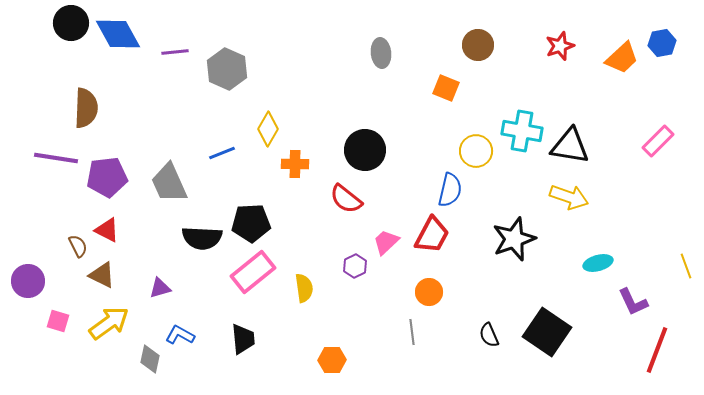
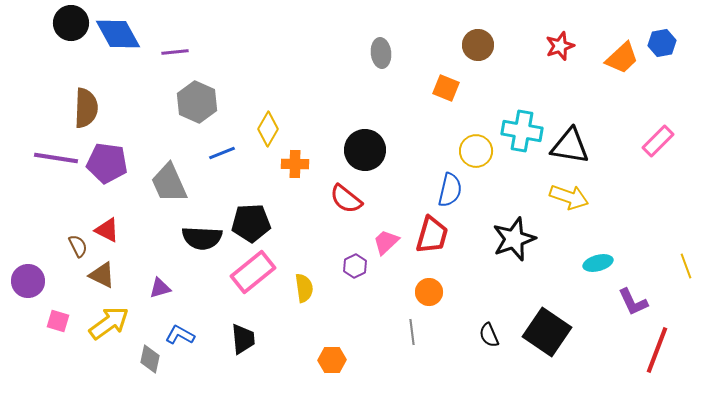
gray hexagon at (227, 69): moved 30 px left, 33 px down
purple pentagon at (107, 177): moved 14 px up; rotated 15 degrees clockwise
red trapezoid at (432, 235): rotated 12 degrees counterclockwise
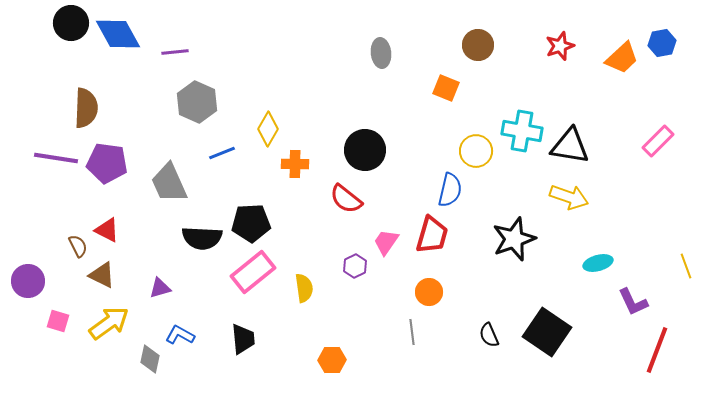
pink trapezoid at (386, 242): rotated 12 degrees counterclockwise
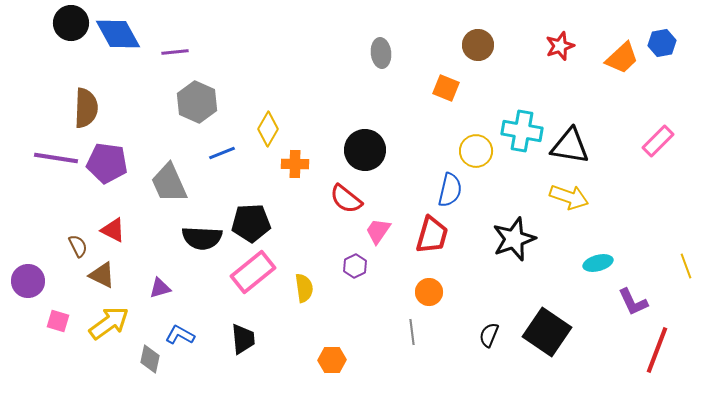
red triangle at (107, 230): moved 6 px right
pink trapezoid at (386, 242): moved 8 px left, 11 px up
black semicircle at (489, 335): rotated 45 degrees clockwise
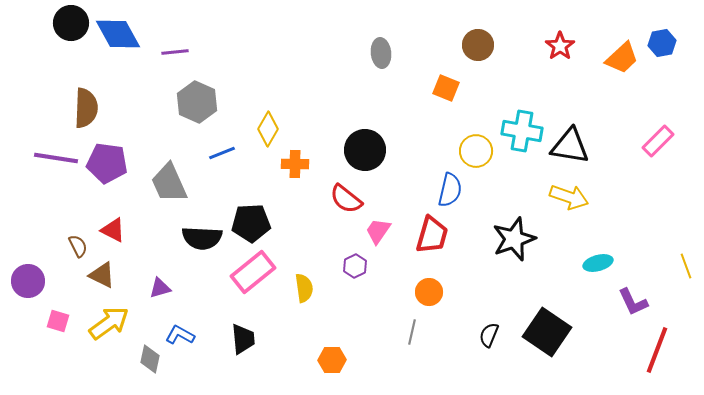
red star at (560, 46): rotated 16 degrees counterclockwise
gray line at (412, 332): rotated 20 degrees clockwise
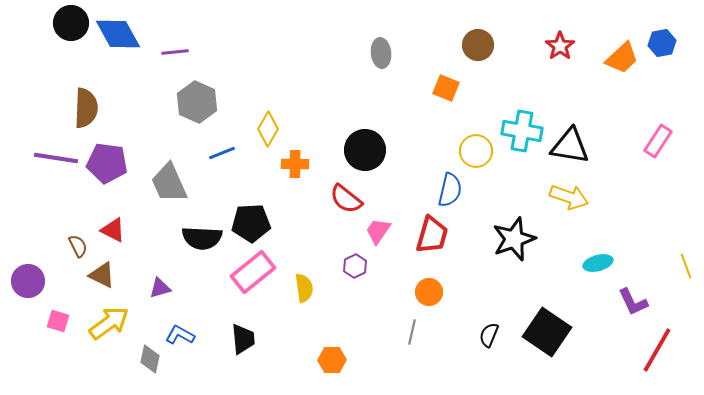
pink rectangle at (658, 141): rotated 12 degrees counterclockwise
red line at (657, 350): rotated 9 degrees clockwise
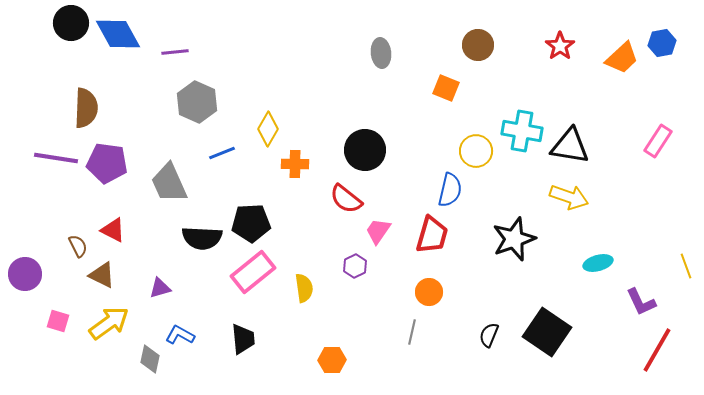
purple circle at (28, 281): moved 3 px left, 7 px up
purple L-shape at (633, 302): moved 8 px right
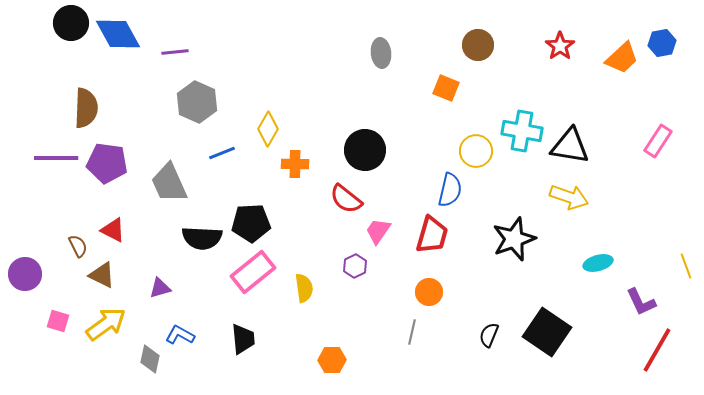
purple line at (56, 158): rotated 9 degrees counterclockwise
yellow arrow at (109, 323): moved 3 px left, 1 px down
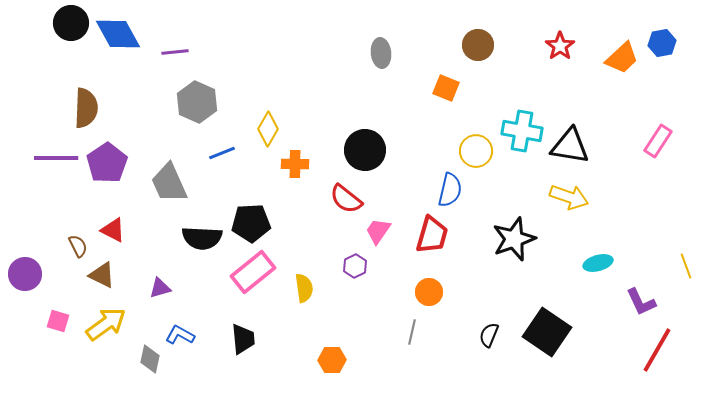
purple pentagon at (107, 163): rotated 30 degrees clockwise
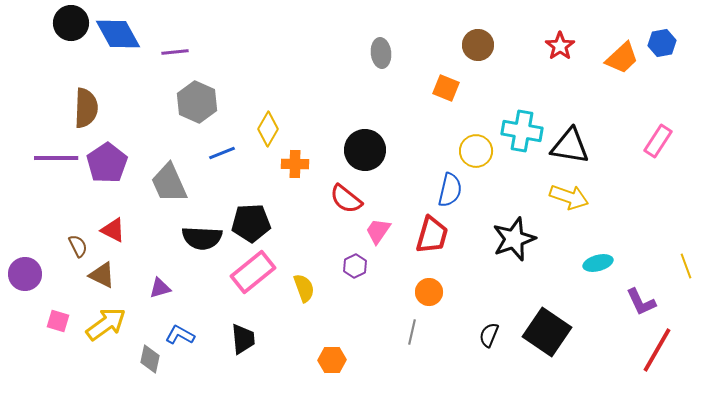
yellow semicircle at (304, 288): rotated 12 degrees counterclockwise
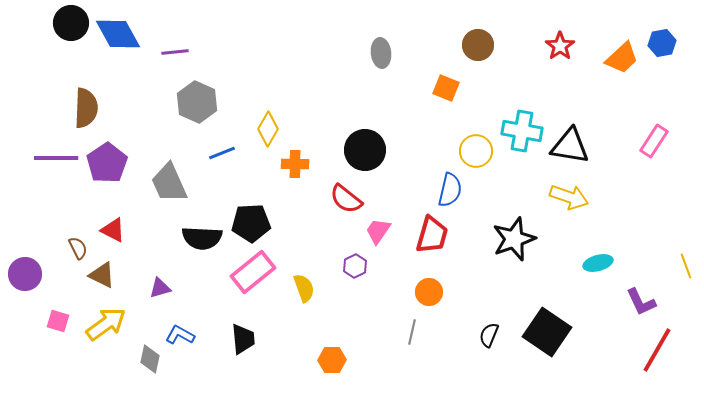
pink rectangle at (658, 141): moved 4 px left
brown semicircle at (78, 246): moved 2 px down
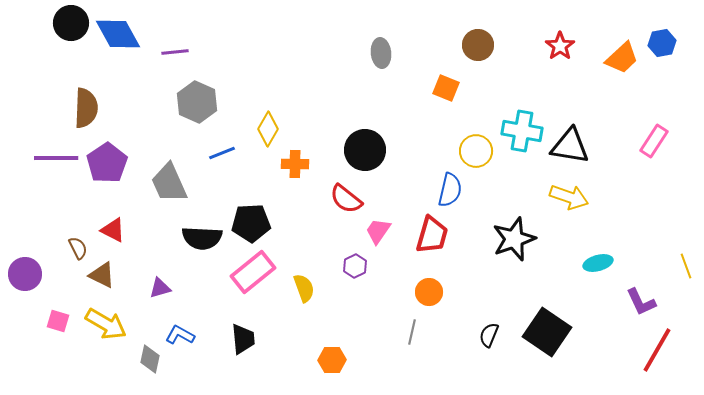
yellow arrow at (106, 324): rotated 66 degrees clockwise
